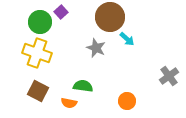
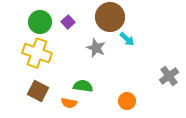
purple square: moved 7 px right, 10 px down
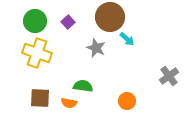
green circle: moved 5 px left, 1 px up
brown square: moved 2 px right, 7 px down; rotated 25 degrees counterclockwise
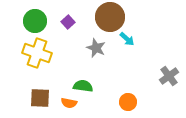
orange circle: moved 1 px right, 1 px down
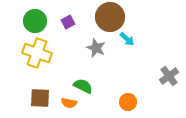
purple square: rotated 16 degrees clockwise
green semicircle: rotated 18 degrees clockwise
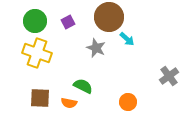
brown circle: moved 1 px left
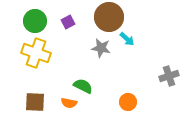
gray star: moved 5 px right; rotated 12 degrees counterclockwise
yellow cross: moved 1 px left
gray cross: rotated 18 degrees clockwise
brown square: moved 5 px left, 4 px down
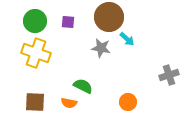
purple square: rotated 32 degrees clockwise
gray cross: moved 1 px up
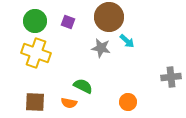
purple square: rotated 16 degrees clockwise
cyan arrow: moved 2 px down
gray cross: moved 2 px right, 2 px down; rotated 12 degrees clockwise
